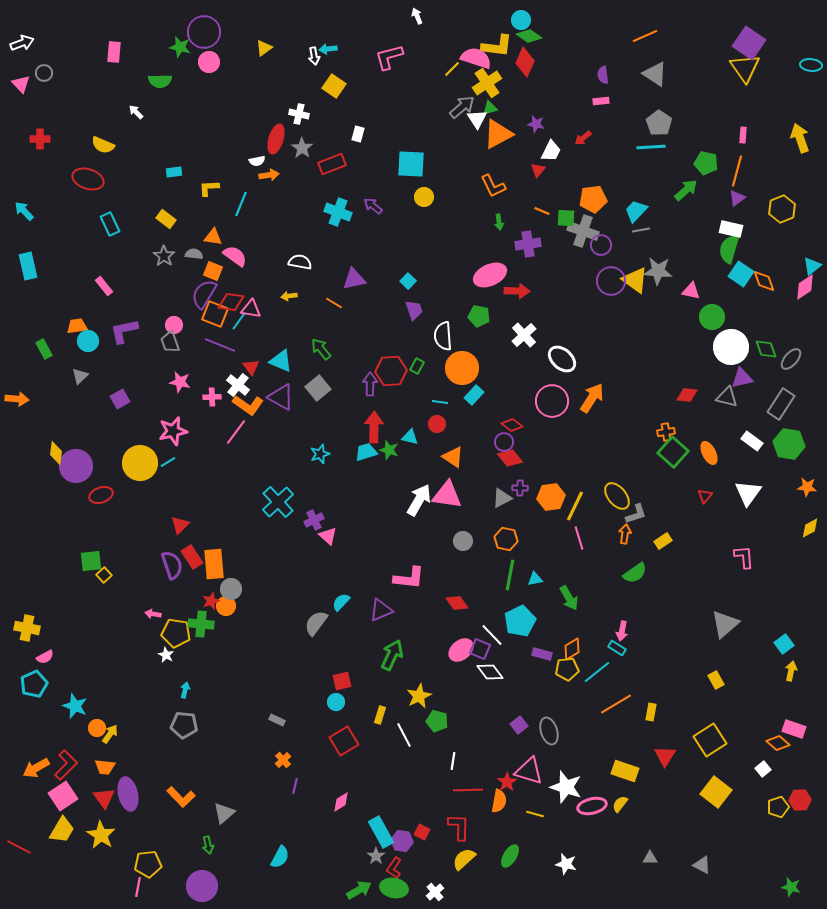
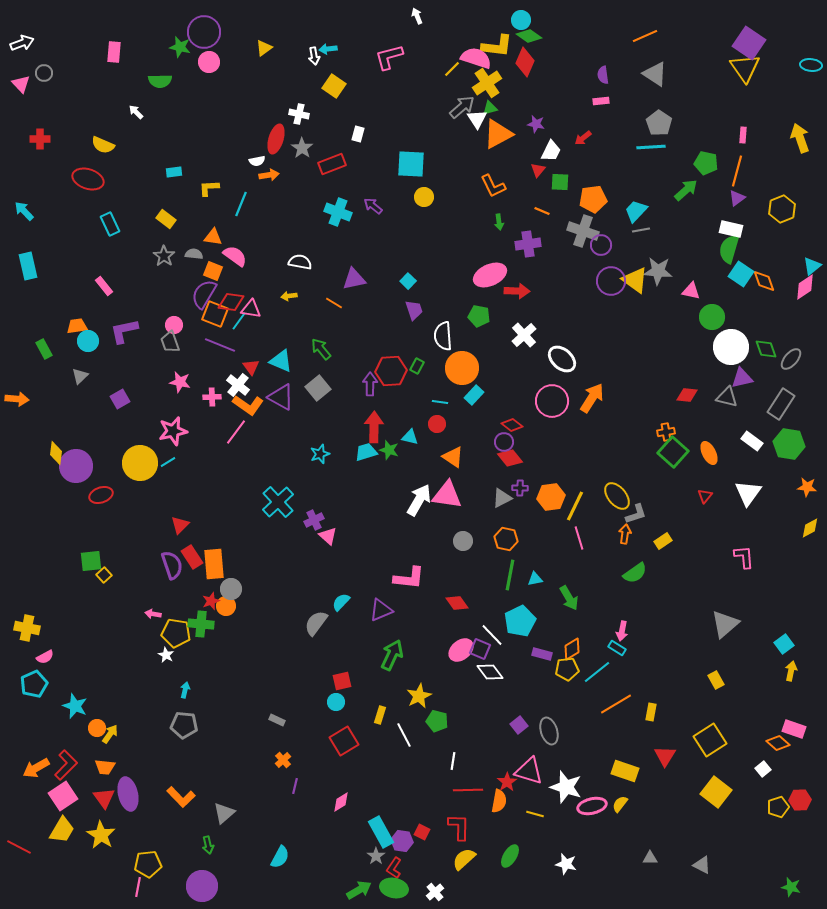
green square at (566, 218): moved 6 px left, 36 px up
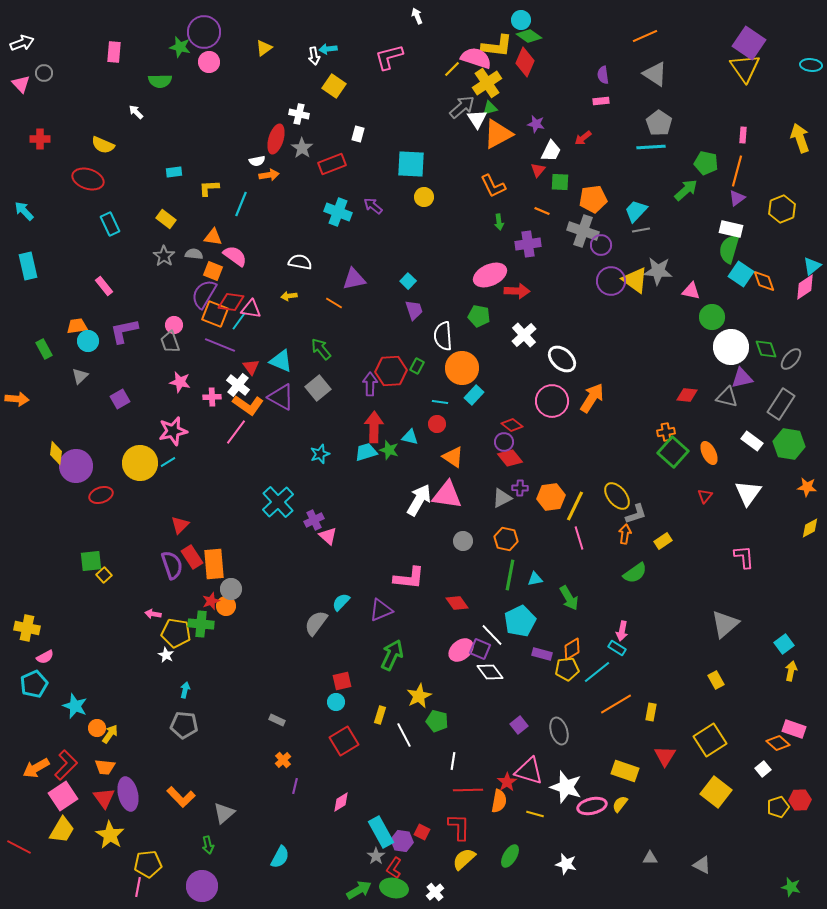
gray ellipse at (549, 731): moved 10 px right
yellow star at (101, 835): moved 9 px right
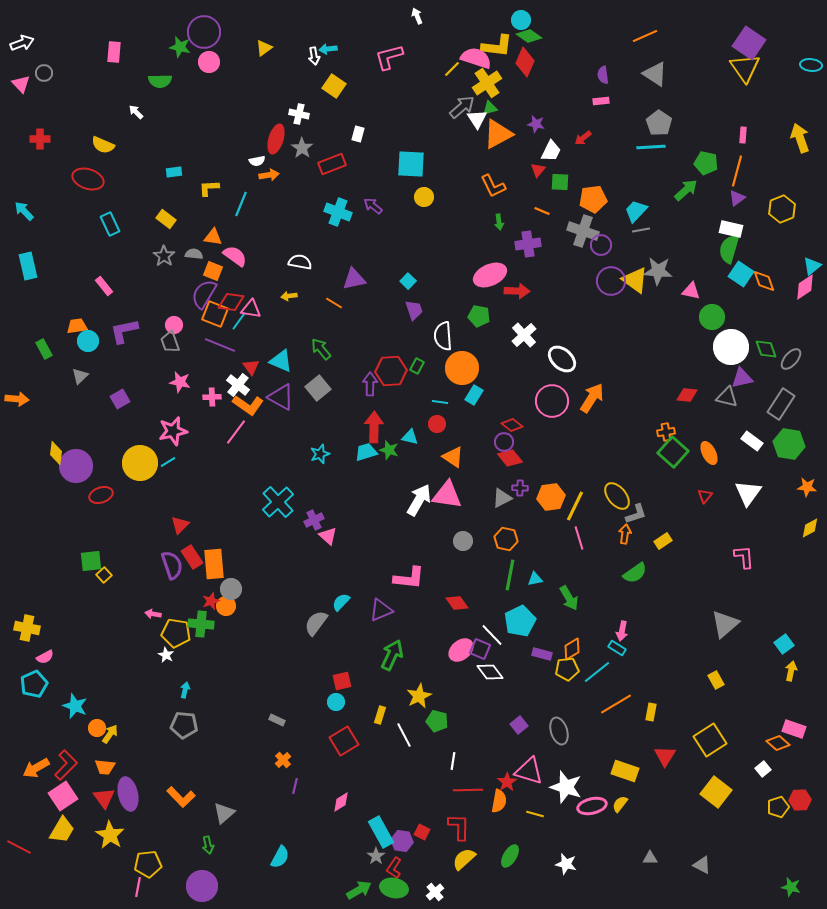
cyan rectangle at (474, 395): rotated 12 degrees counterclockwise
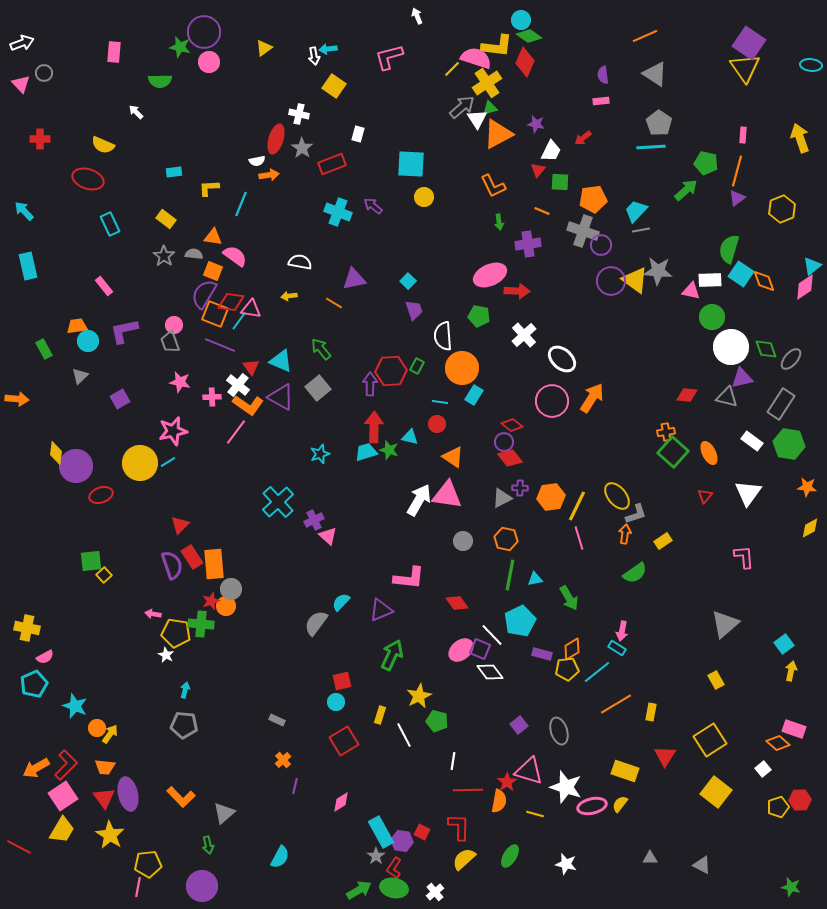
white rectangle at (731, 229): moved 21 px left, 51 px down; rotated 15 degrees counterclockwise
yellow line at (575, 506): moved 2 px right
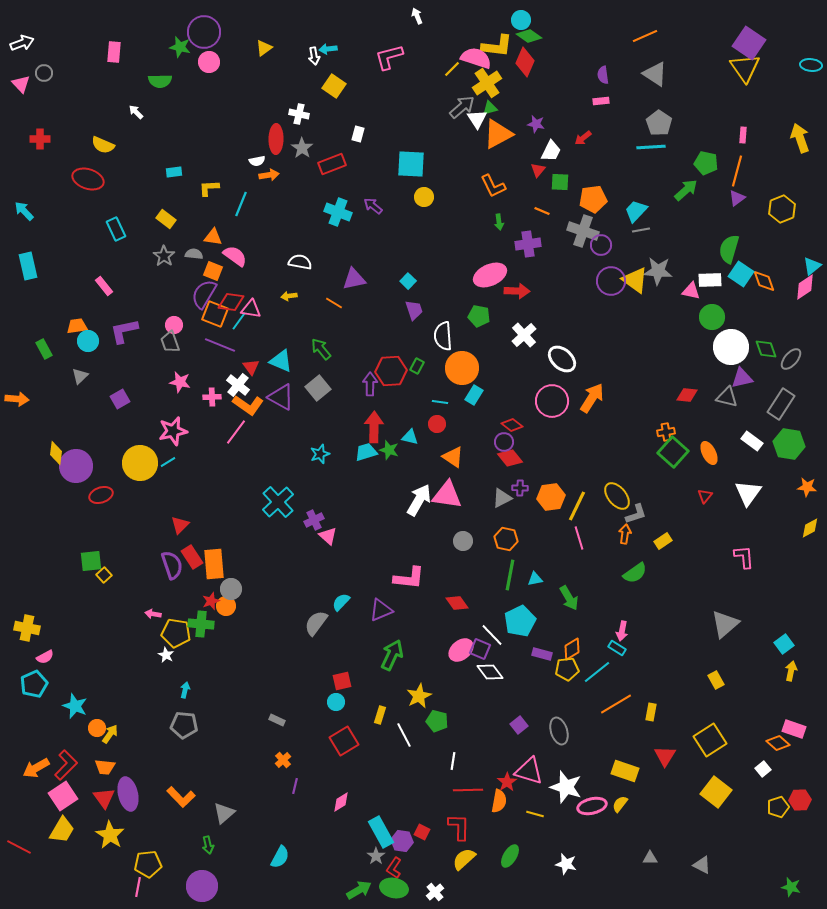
red ellipse at (276, 139): rotated 16 degrees counterclockwise
cyan rectangle at (110, 224): moved 6 px right, 5 px down
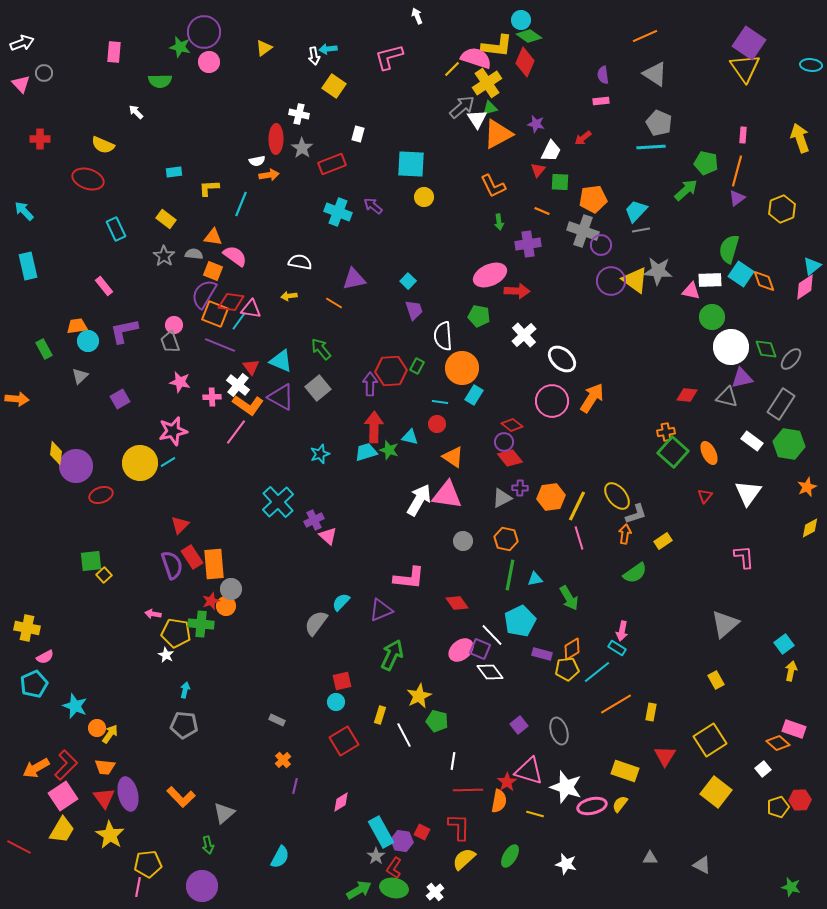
gray pentagon at (659, 123): rotated 10 degrees counterclockwise
orange star at (807, 487): rotated 30 degrees counterclockwise
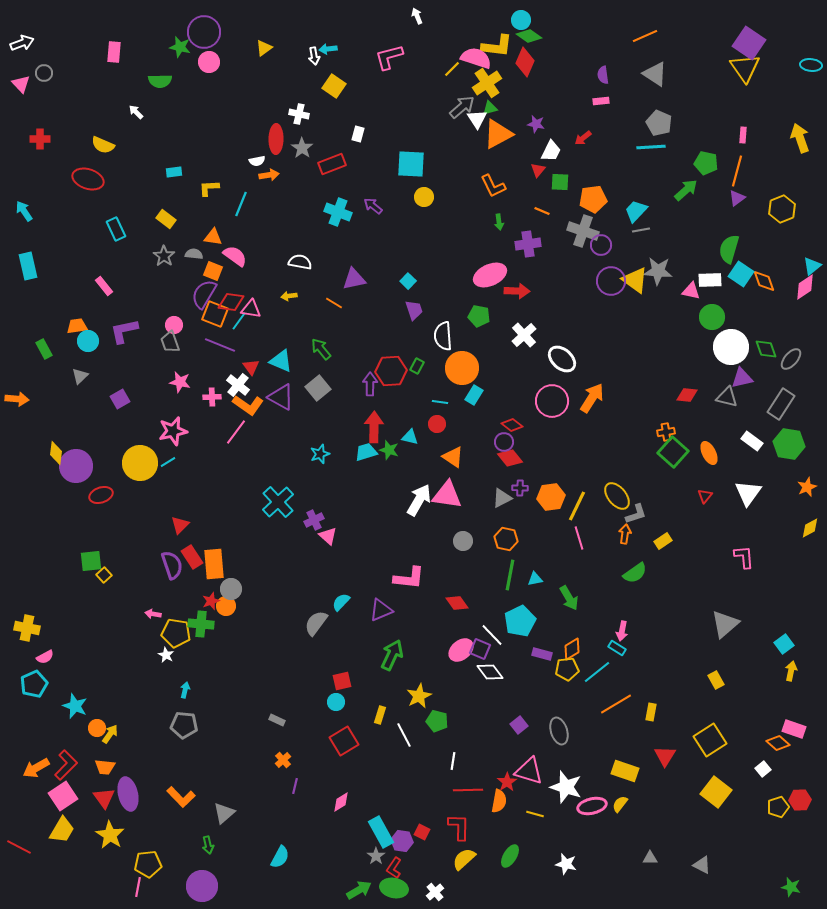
cyan arrow at (24, 211): rotated 10 degrees clockwise
